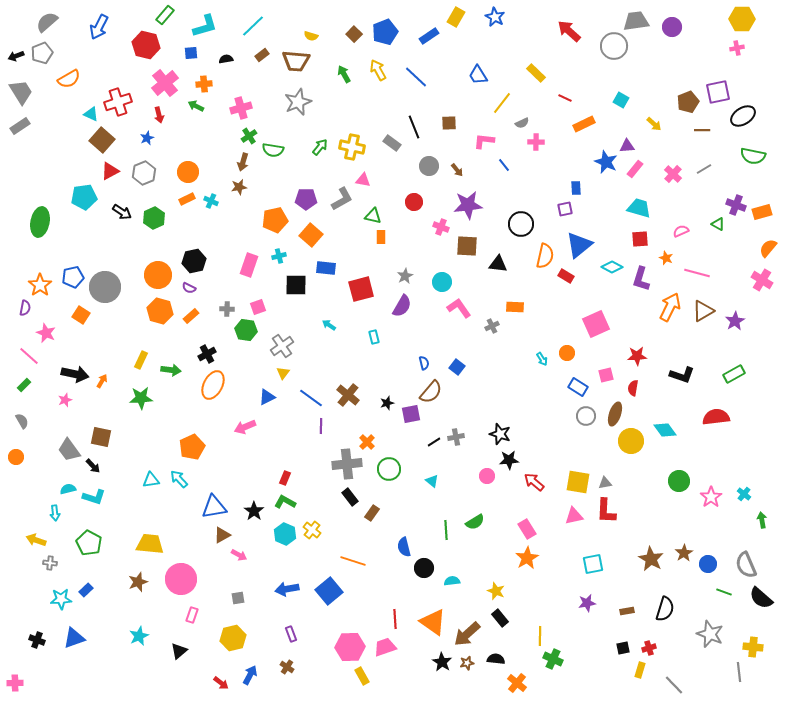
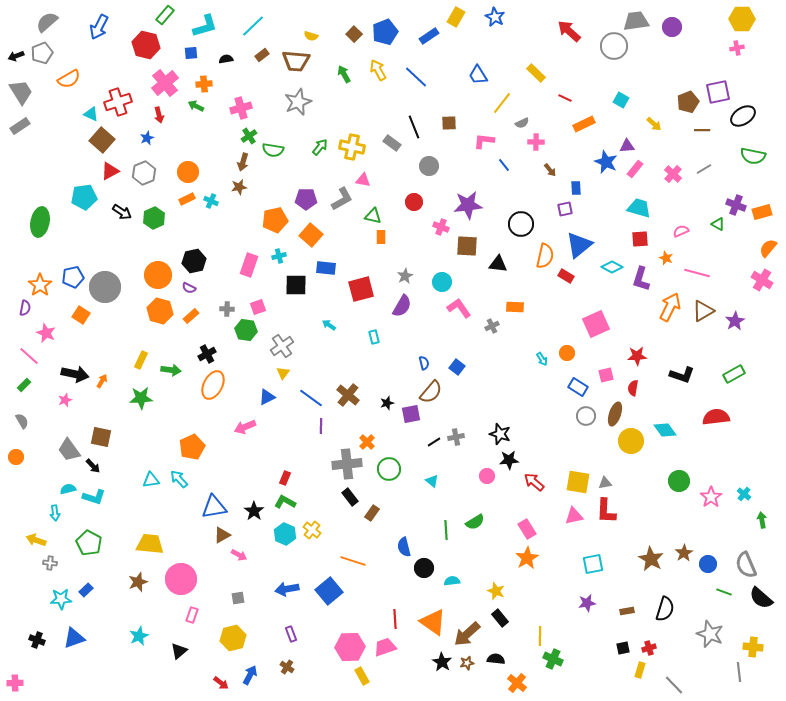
brown arrow at (457, 170): moved 93 px right
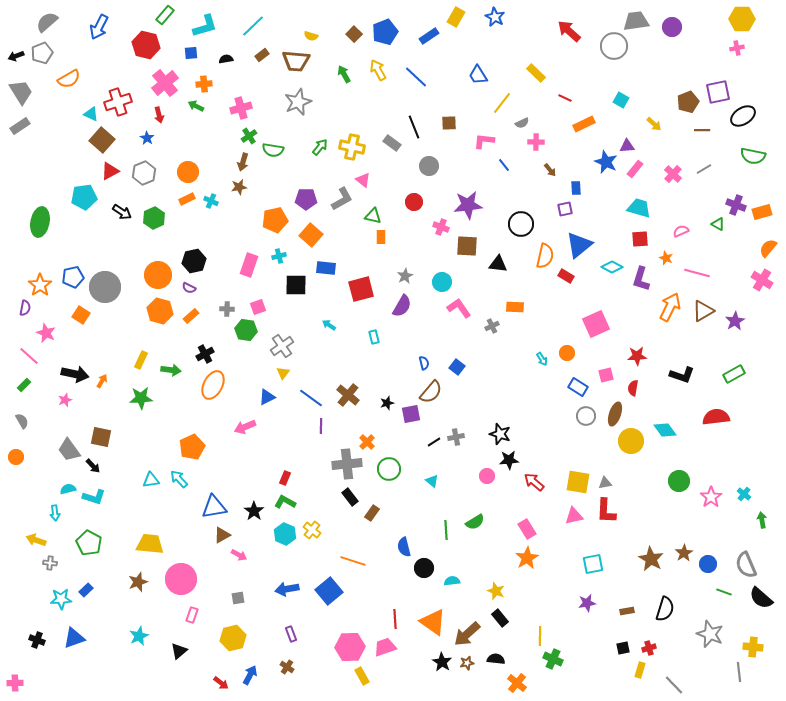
blue star at (147, 138): rotated 16 degrees counterclockwise
pink triangle at (363, 180): rotated 28 degrees clockwise
black cross at (207, 354): moved 2 px left
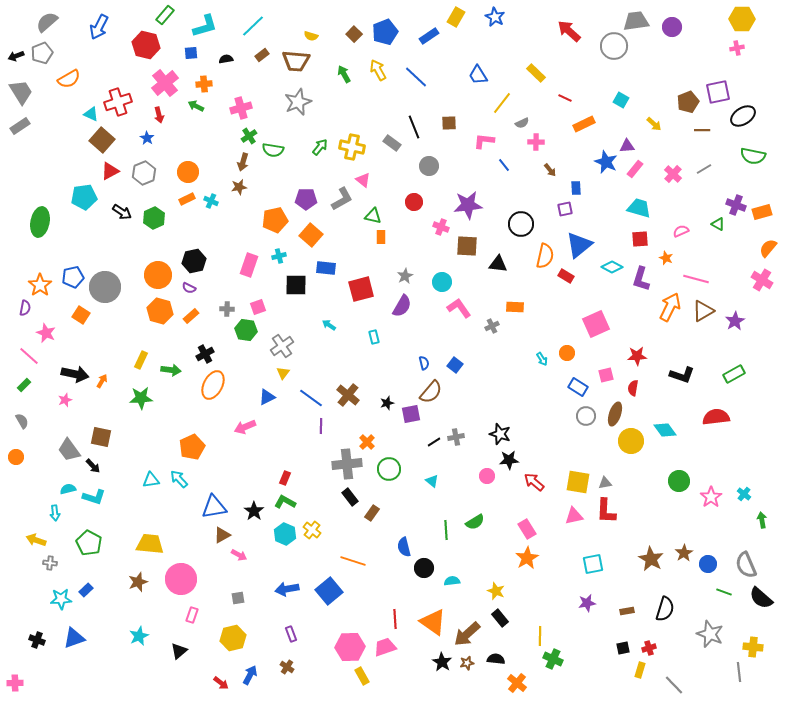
pink line at (697, 273): moved 1 px left, 6 px down
blue square at (457, 367): moved 2 px left, 2 px up
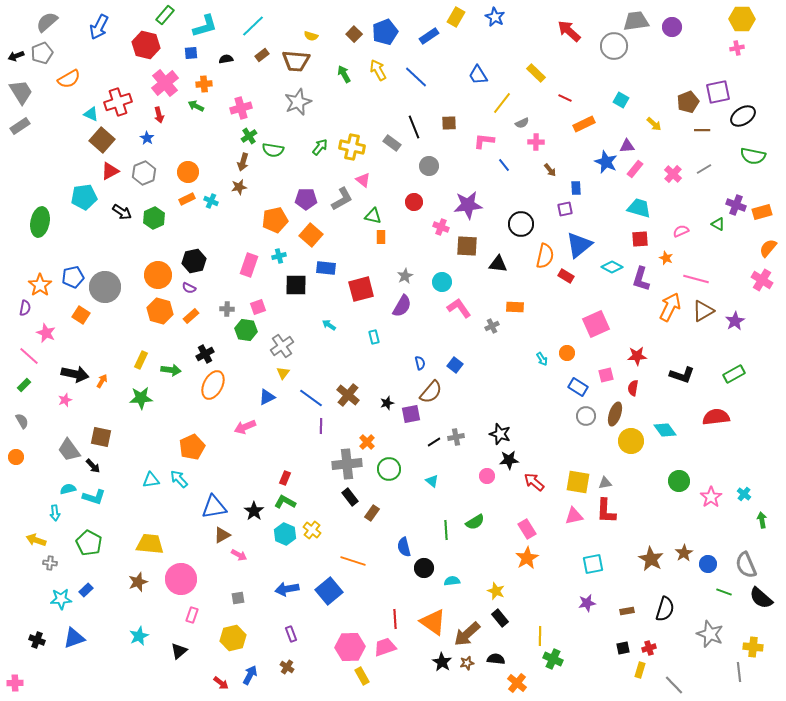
blue semicircle at (424, 363): moved 4 px left
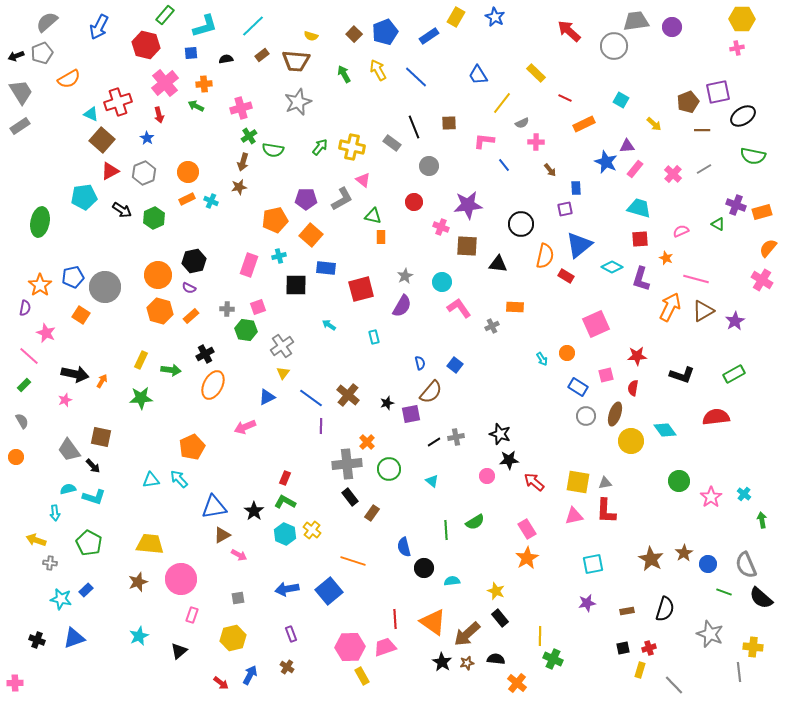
black arrow at (122, 212): moved 2 px up
cyan star at (61, 599): rotated 15 degrees clockwise
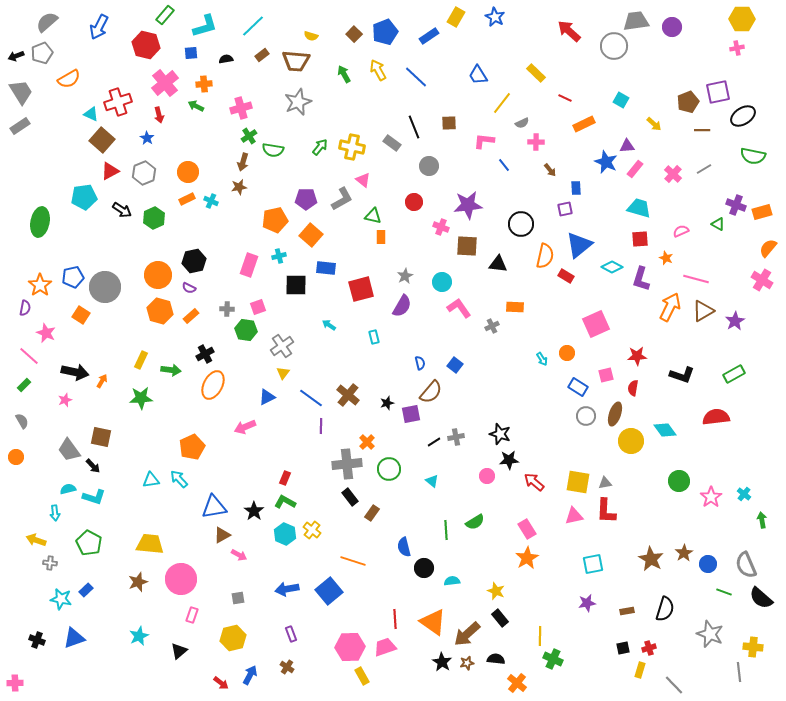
black arrow at (75, 374): moved 2 px up
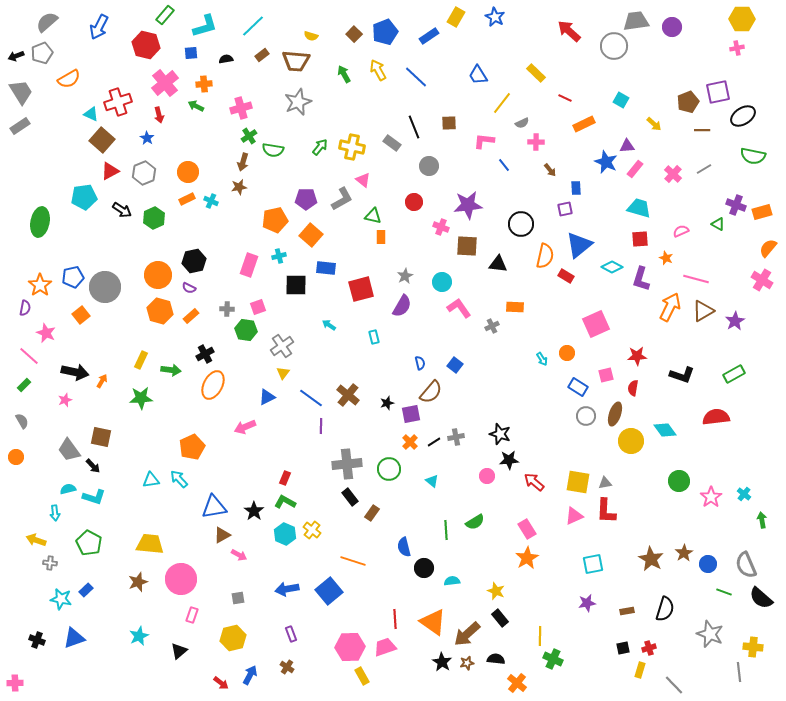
orange square at (81, 315): rotated 18 degrees clockwise
orange cross at (367, 442): moved 43 px right
pink triangle at (574, 516): rotated 12 degrees counterclockwise
